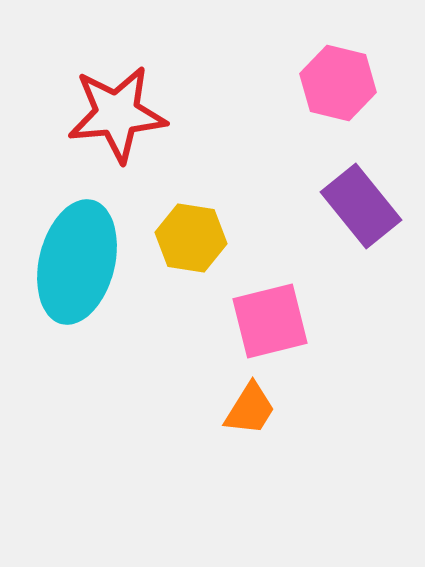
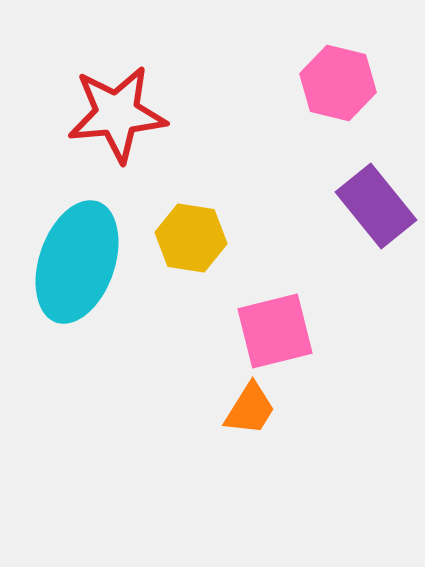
purple rectangle: moved 15 px right
cyan ellipse: rotated 5 degrees clockwise
pink square: moved 5 px right, 10 px down
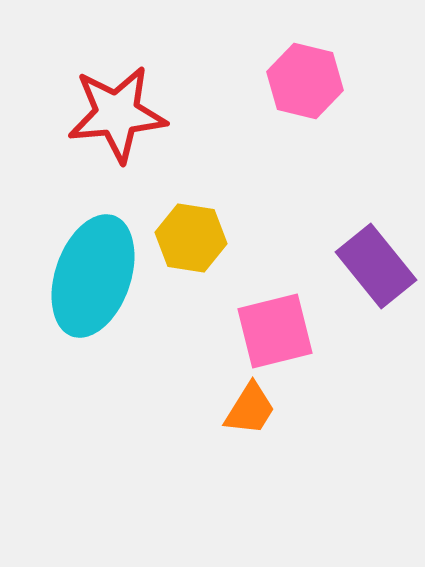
pink hexagon: moved 33 px left, 2 px up
purple rectangle: moved 60 px down
cyan ellipse: moved 16 px right, 14 px down
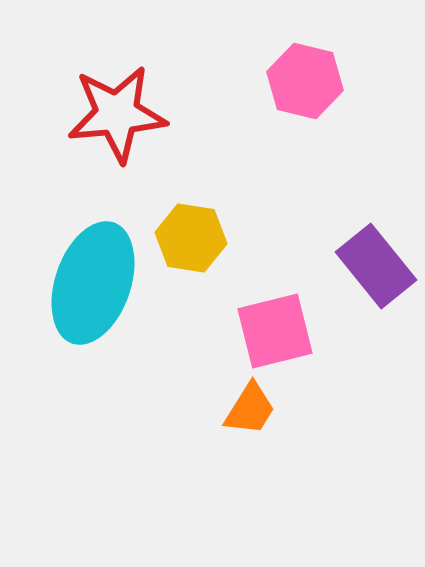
cyan ellipse: moved 7 px down
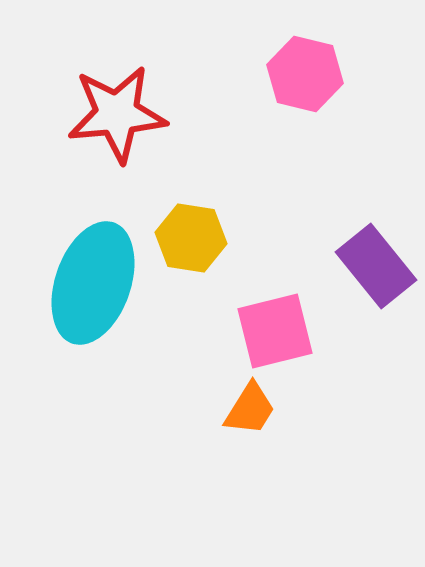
pink hexagon: moved 7 px up
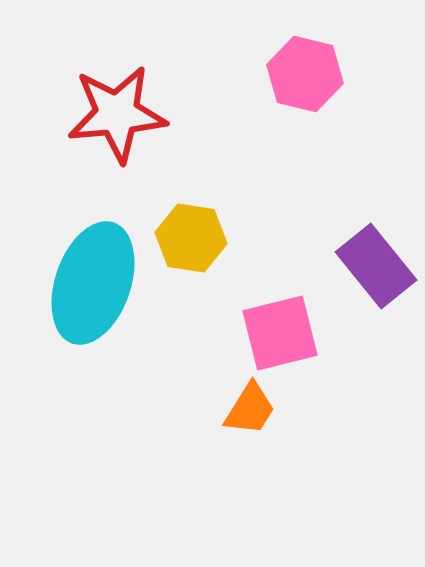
pink square: moved 5 px right, 2 px down
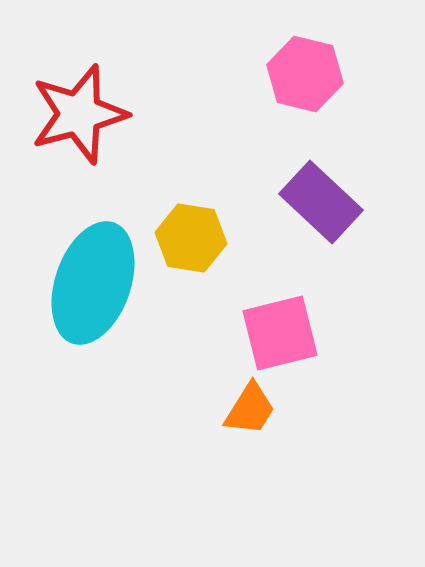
red star: moved 38 px left; rotated 10 degrees counterclockwise
purple rectangle: moved 55 px left, 64 px up; rotated 8 degrees counterclockwise
